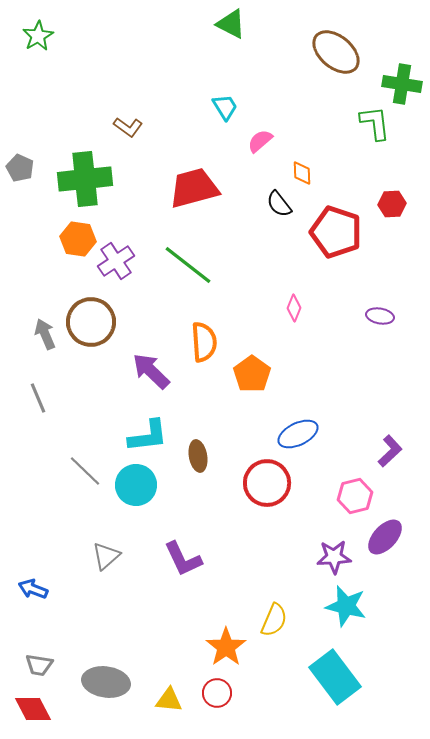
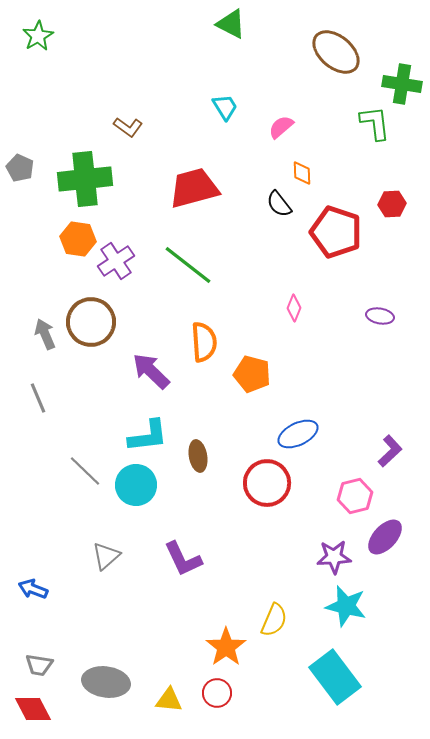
pink semicircle at (260, 141): moved 21 px right, 14 px up
orange pentagon at (252, 374): rotated 21 degrees counterclockwise
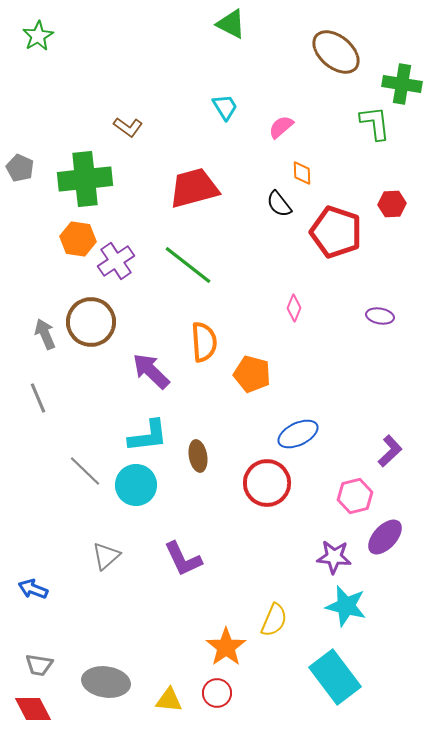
purple star at (334, 557): rotated 8 degrees clockwise
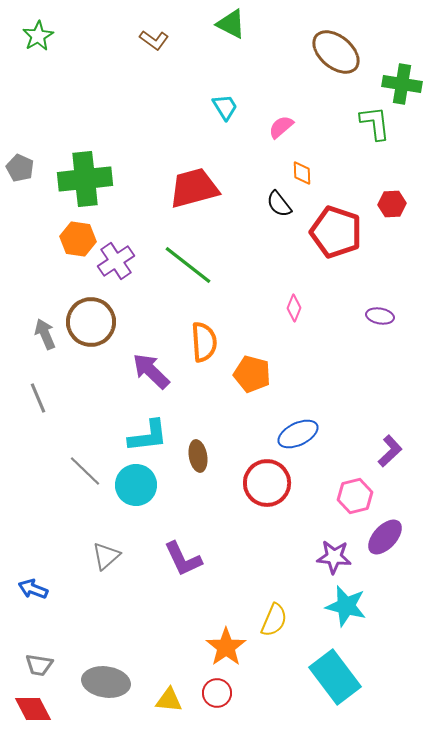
brown L-shape at (128, 127): moved 26 px right, 87 px up
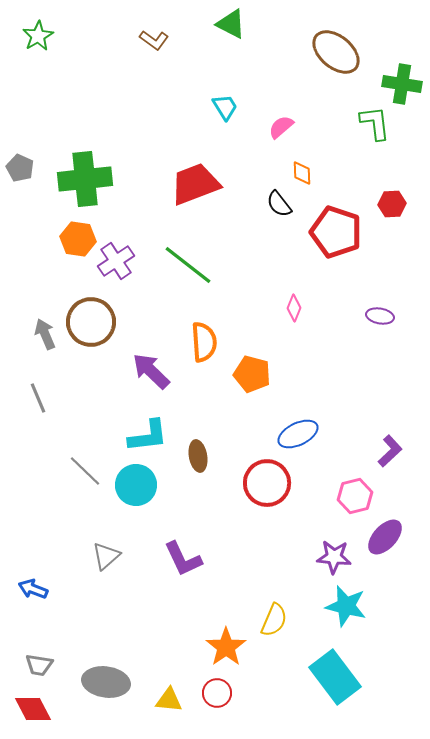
red trapezoid at (194, 188): moved 1 px right, 4 px up; rotated 6 degrees counterclockwise
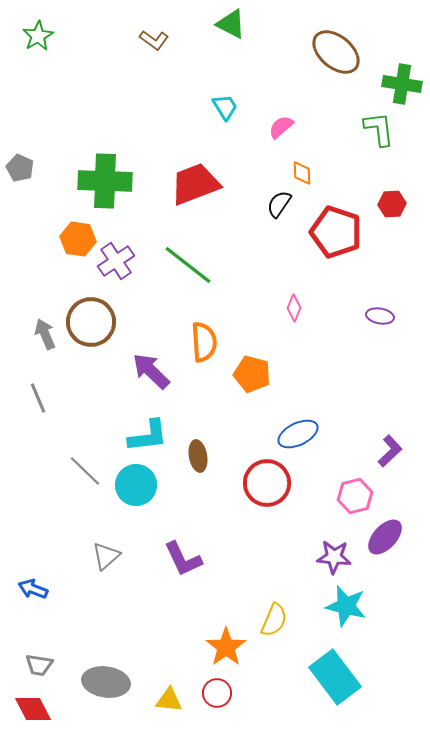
green L-shape at (375, 123): moved 4 px right, 6 px down
green cross at (85, 179): moved 20 px right, 2 px down; rotated 8 degrees clockwise
black semicircle at (279, 204): rotated 72 degrees clockwise
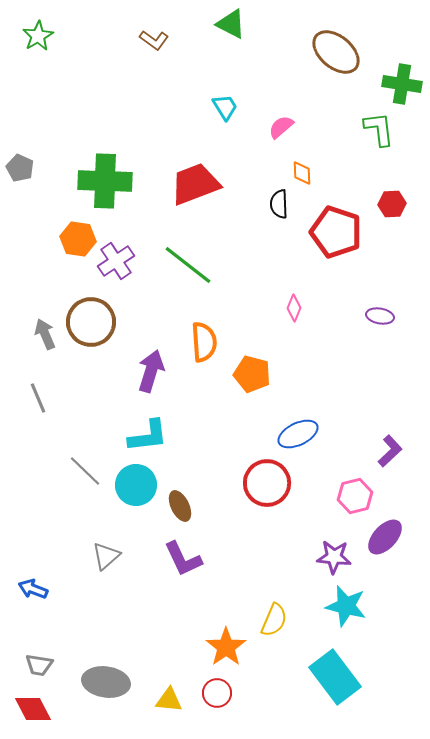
black semicircle at (279, 204): rotated 36 degrees counterclockwise
purple arrow at (151, 371): rotated 63 degrees clockwise
brown ellipse at (198, 456): moved 18 px left, 50 px down; rotated 16 degrees counterclockwise
